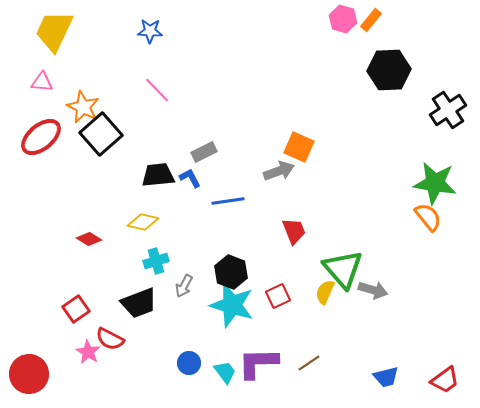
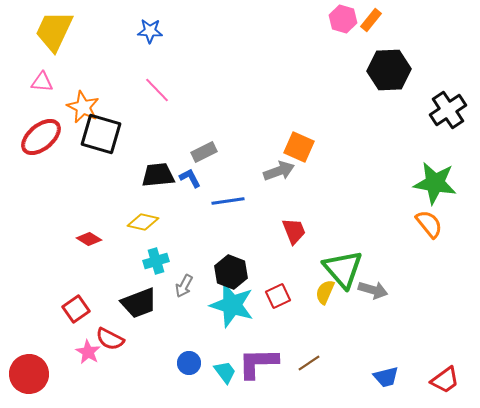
black square at (101, 134): rotated 33 degrees counterclockwise
orange semicircle at (428, 217): moved 1 px right, 7 px down
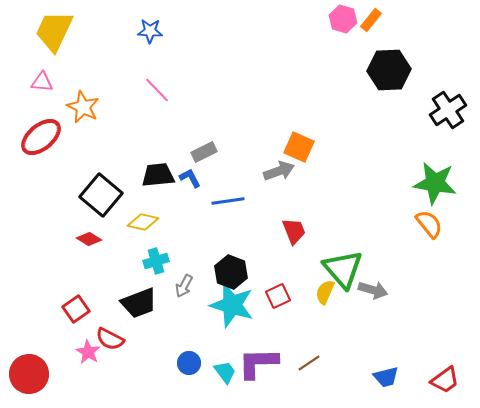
black square at (101, 134): moved 61 px down; rotated 24 degrees clockwise
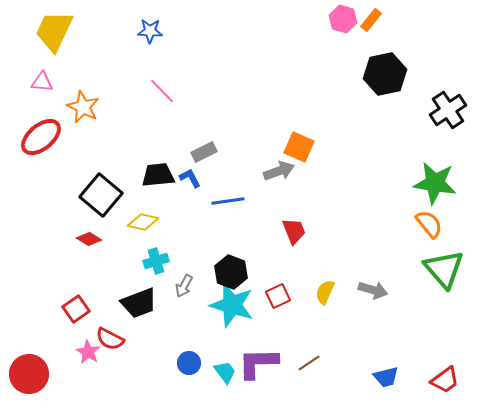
black hexagon at (389, 70): moved 4 px left, 4 px down; rotated 9 degrees counterclockwise
pink line at (157, 90): moved 5 px right, 1 px down
green triangle at (343, 269): moved 101 px right
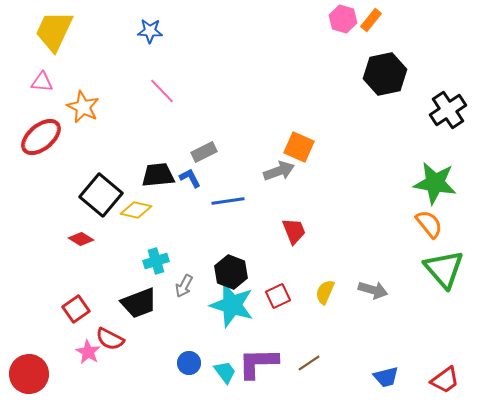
yellow diamond at (143, 222): moved 7 px left, 12 px up
red diamond at (89, 239): moved 8 px left
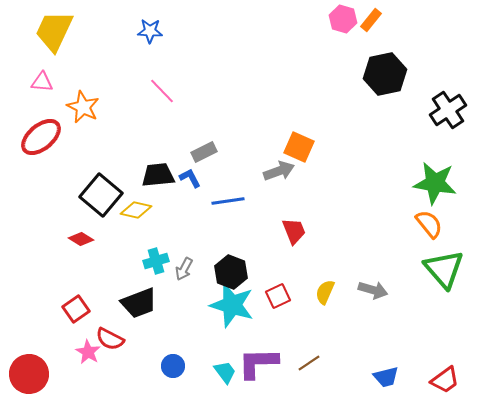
gray arrow at (184, 286): moved 17 px up
blue circle at (189, 363): moved 16 px left, 3 px down
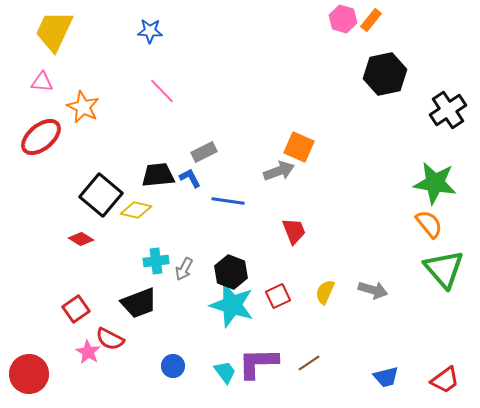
blue line at (228, 201): rotated 16 degrees clockwise
cyan cross at (156, 261): rotated 10 degrees clockwise
